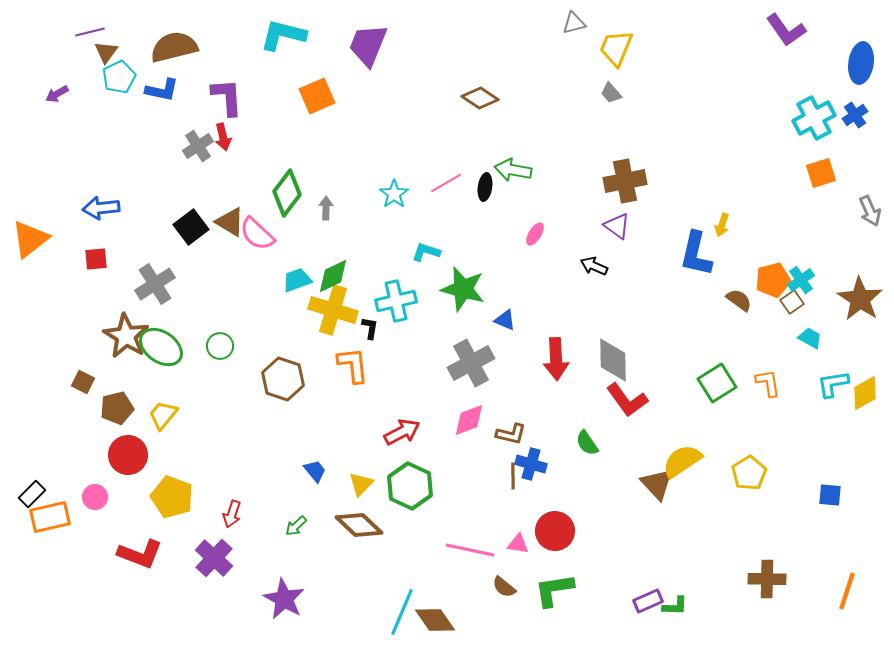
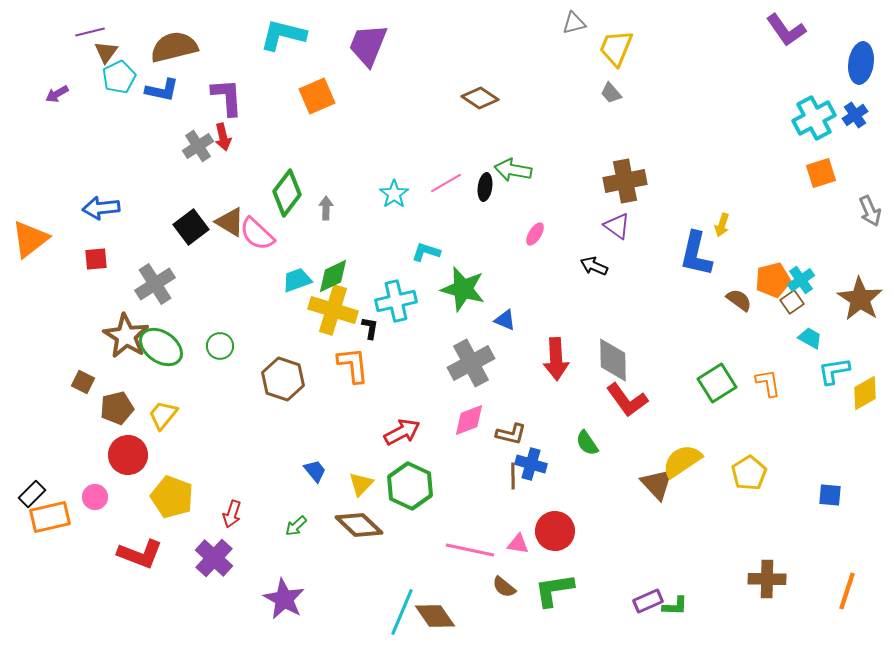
cyan L-shape at (833, 384): moved 1 px right, 13 px up
brown diamond at (435, 620): moved 4 px up
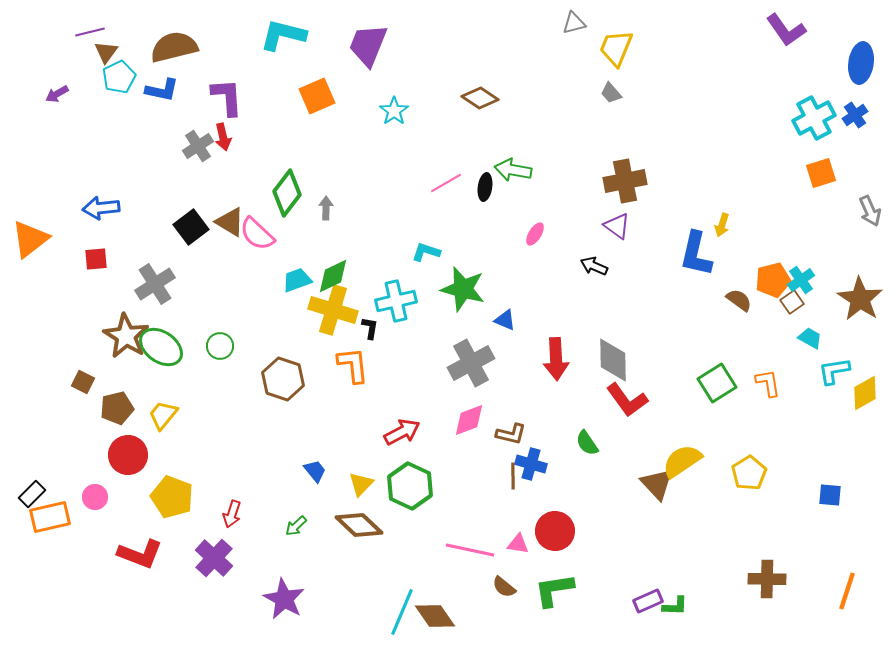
cyan star at (394, 194): moved 83 px up
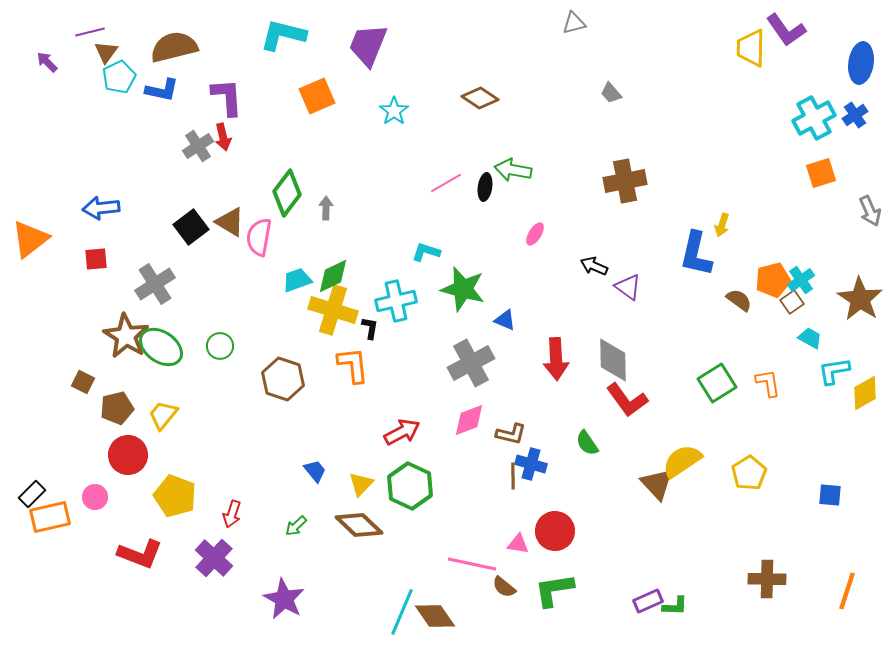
yellow trapezoid at (616, 48): moved 135 px right; rotated 21 degrees counterclockwise
purple arrow at (57, 94): moved 10 px left, 32 px up; rotated 75 degrees clockwise
purple triangle at (617, 226): moved 11 px right, 61 px down
pink semicircle at (257, 234): moved 2 px right, 3 px down; rotated 57 degrees clockwise
yellow pentagon at (172, 497): moved 3 px right, 1 px up
pink line at (470, 550): moved 2 px right, 14 px down
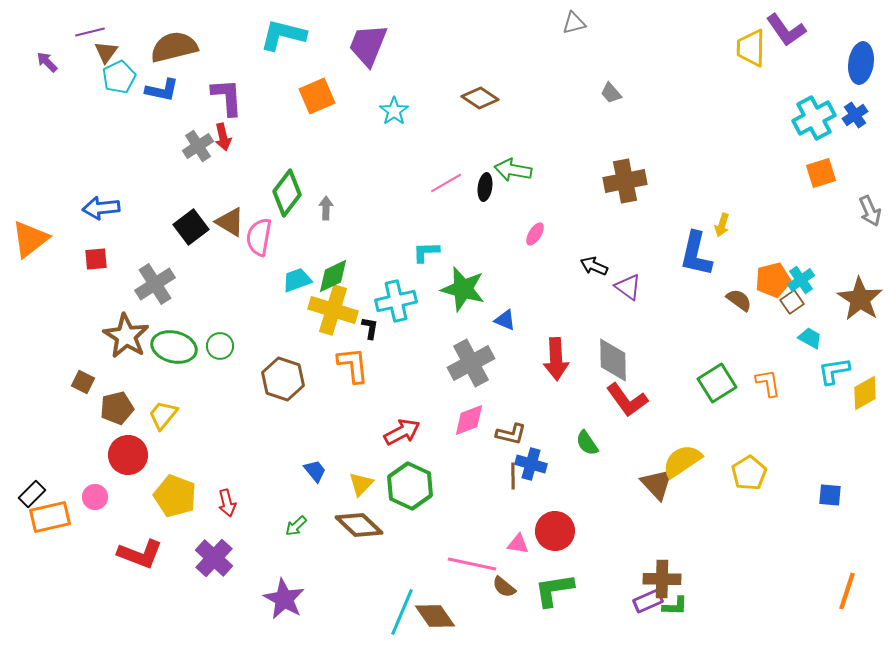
cyan L-shape at (426, 252): rotated 20 degrees counterclockwise
green ellipse at (161, 347): moved 13 px right; rotated 21 degrees counterclockwise
red arrow at (232, 514): moved 5 px left, 11 px up; rotated 32 degrees counterclockwise
brown cross at (767, 579): moved 105 px left
